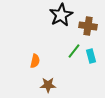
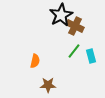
brown cross: moved 13 px left; rotated 18 degrees clockwise
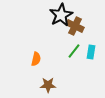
cyan rectangle: moved 4 px up; rotated 24 degrees clockwise
orange semicircle: moved 1 px right, 2 px up
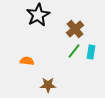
black star: moved 23 px left
brown cross: moved 3 px down; rotated 24 degrees clockwise
orange semicircle: moved 9 px left, 2 px down; rotated 96 degrees counterclockwise
